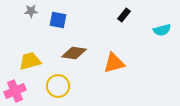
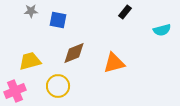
black rectangle: moved 1 px right, 3 px up
brown diamond: rotated 30 degrees counterclockwise
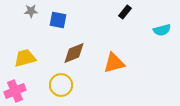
yellow trapezoid: moved 5 px left, 3 px up
yellow circle: moved 3 px right, 1 px up
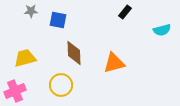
brown diamond: rotated 70 degrees counterclockwise
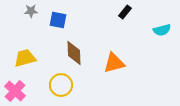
pink cross: rotated 25 degrees counterclockwise
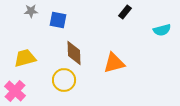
yellow circle: moved 3 px right, 5 px up
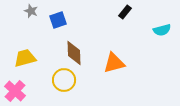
gray star: rotated 24 degrees clockwise
blue square: rotated 30 degrees counterclockwise
